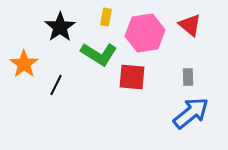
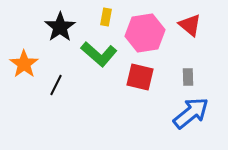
green L-shape: rotated 9 degrees clockwise
red square: moved 8 px right; rotated 8 degrees clockwise
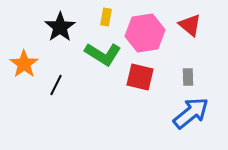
green L-shape: moved 4 px right; rotated 9 degrees counterclockwise
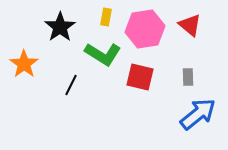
pink hexagon: moved 4 px up
black line: moved 15 px right
blue arrow: moved 7 px right, 1 px down
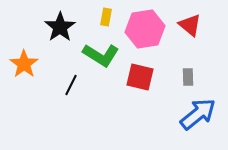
green L-shape: moved 2 px left, 1 px down
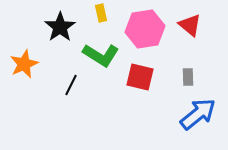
yellow rectangle: moved 5 px left, 4 px up; rotated 24 degrees counterclockwise
orange star: rotated 12 degrees clockwise
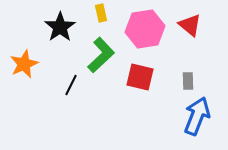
green L-shape: rotated 75 degrees counterclockwise
gray rectangle: moved 4 px down
blue arrow: moved 1 px left, 2 px down; rotated 30 degrees counterclockwise
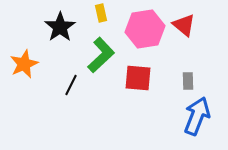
red triangle: moved 6 px left
red square: moved 2 px left, 1 px down; rotated 8 degrees counterclockwise
